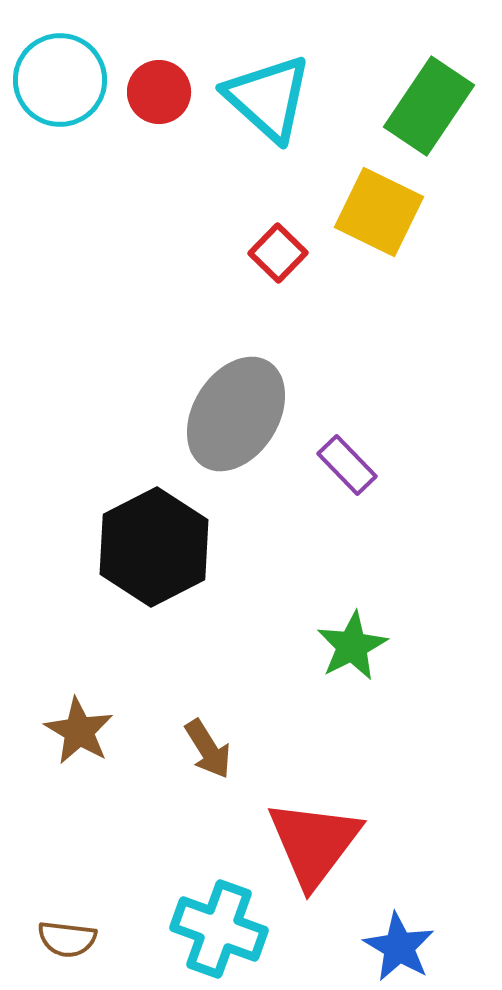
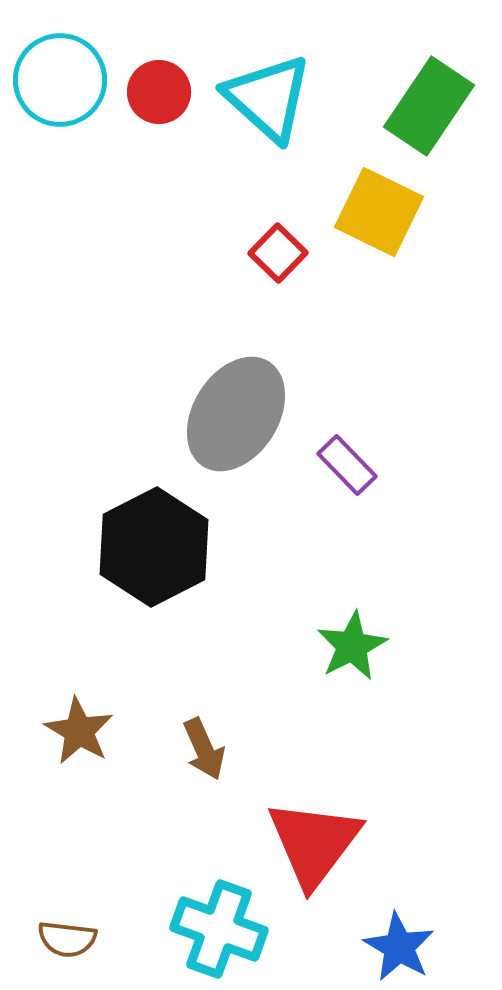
brown arrow: moved 4 px left; rotated 8 degrees clockwise
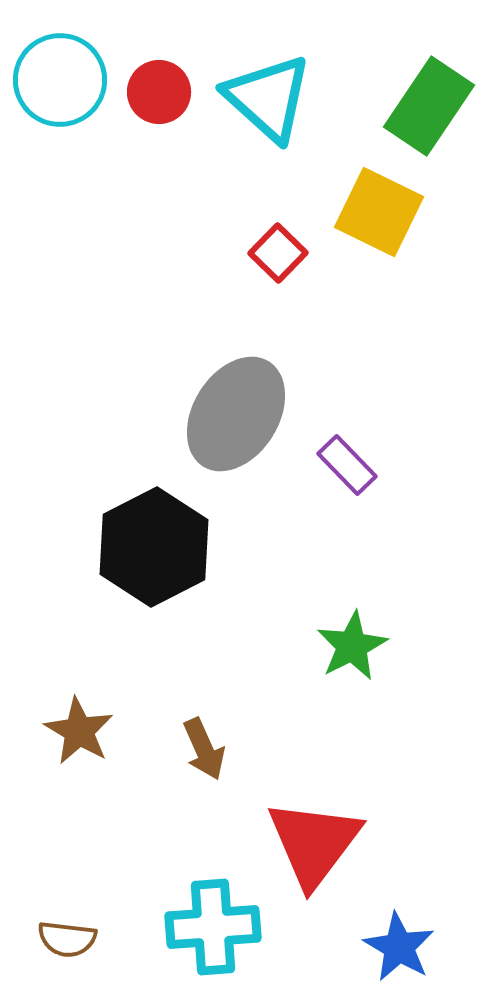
cyan cross: moved 6 px left, 2 px up; rotated 24 degrees counterclockwise
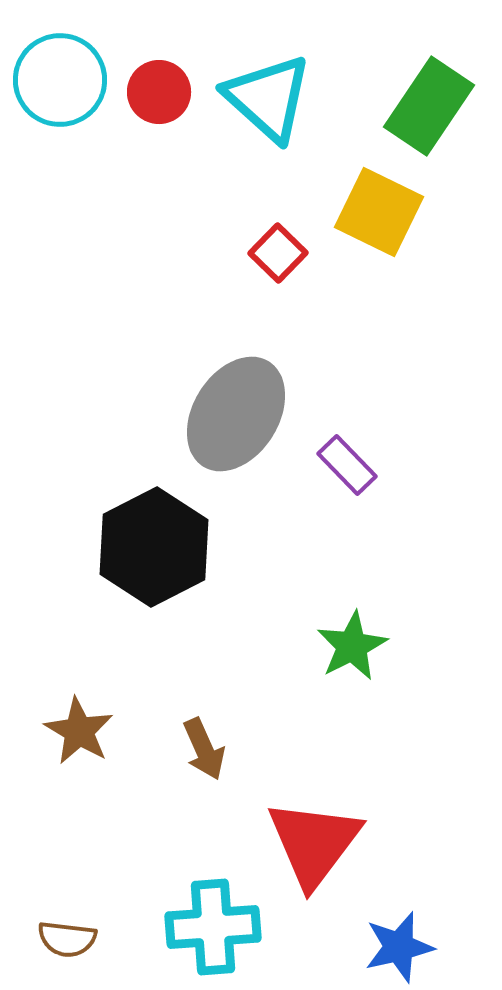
blue star: rotated 28 degrees clockwise
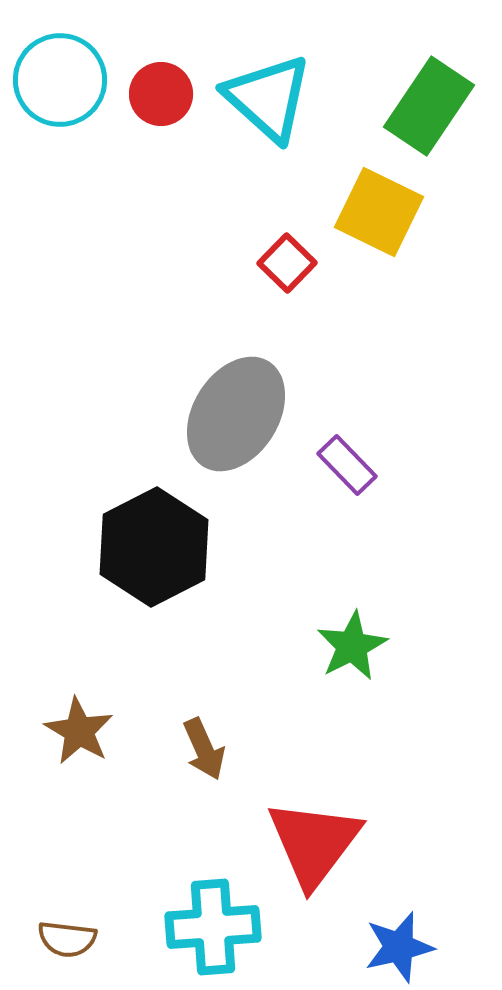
red circle: moved 2 px right, 2 px down
red square: moved 9 px right, 10 px down
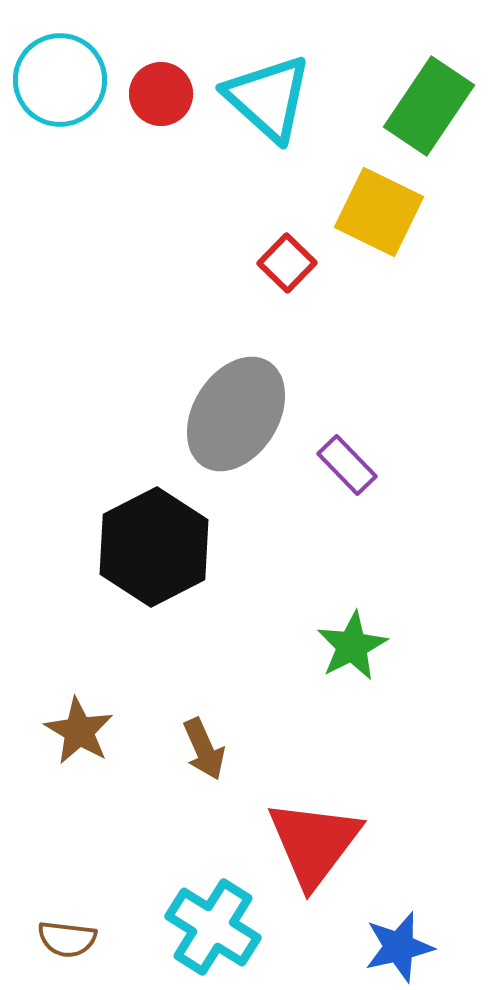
cyan cross: rotated 36 degrees clockwise
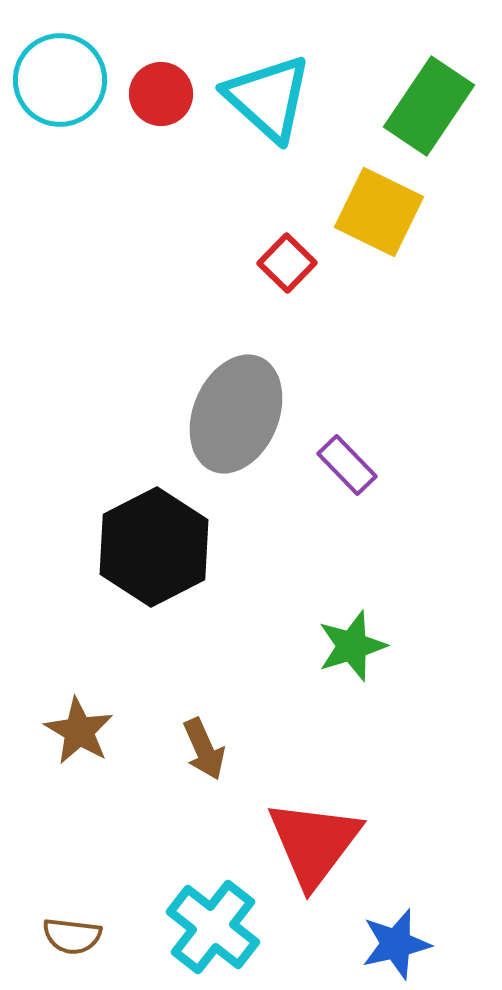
gray ellipse: rotated 9 degrees counterclockwise
green star: rotated 10 degrees clockwise
cyan cross: rotated 6 degrees clockwise
brown semicircle: moved 5 px right, 3 px up
blue star: moved 3 px left, 3 px up
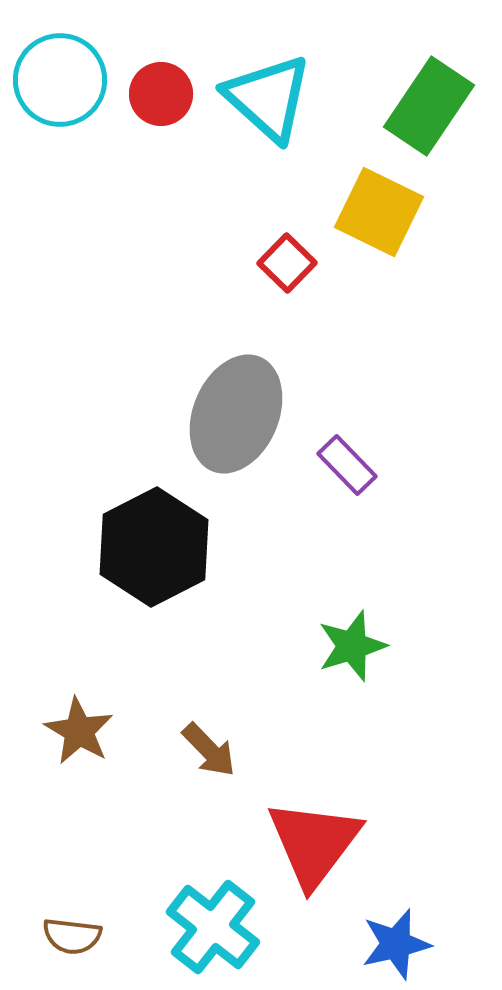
brown arrow: moved 5 px right, 1 px down; rotated 20 degrees counterclockwise
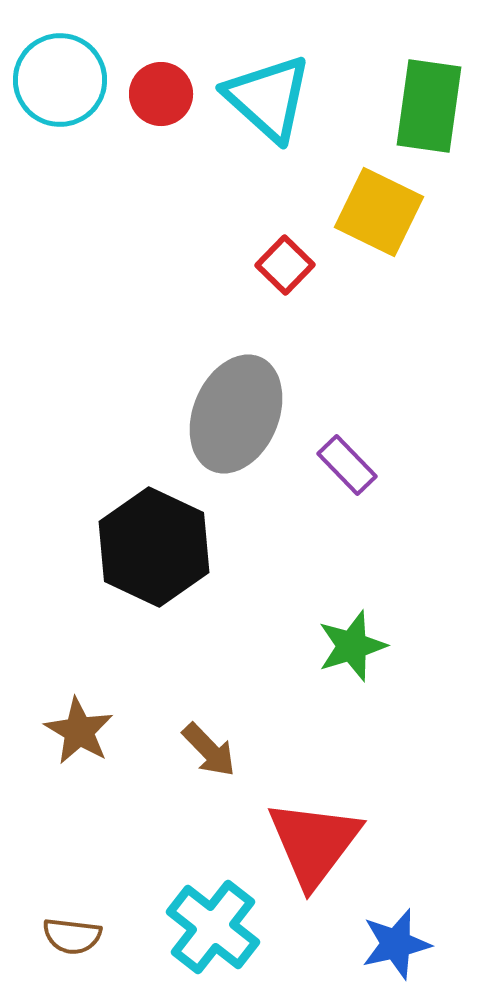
green rectangle: rotated 26 degrees counterclockwise
red square: moved 2 px left, 2 px down
black hexagon: rotated 8 degrees counterclockwise
